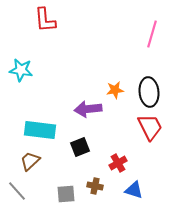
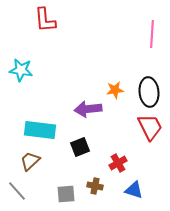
pink line: rotated 12 degrees counterclockwise
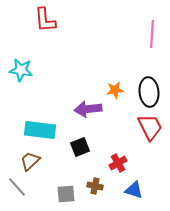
gray line: moved 4 px up
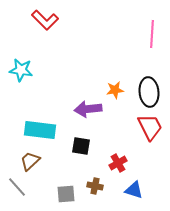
red L-shape: rotated 40 degrees counterclockwise
black square: moved 1 px right, 1 px up; rotated 30 degrees clockwise
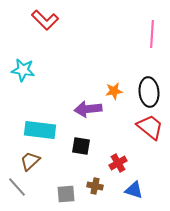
cyan star: moved 2 px right
orange star: moved 1 px left, 1 px down
red trapezoid: rotated 24 degrees counterclockwise
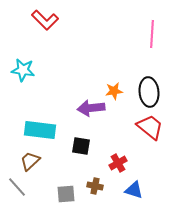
purple arrow: moved 3 px right, 1 px up
